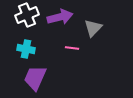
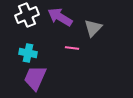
purple arrow: rotated 135 degrees counterclockwise
cyan cross: moved 2 px right, 4 px down
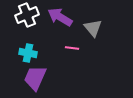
gray triangle: rotated 24 degrees counterclockwise
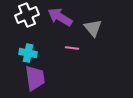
purple trapezoid: rotated 148 degrees clockwise
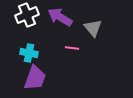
cyan cross: moved 1 px right
purple trapezoid: rotated 28 degrees clockwise
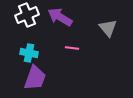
gray triangle: moved 15 px right
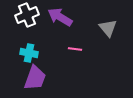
pink line: moved 3 px right, 1 px down
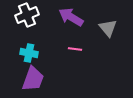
purple arrow: moved 11 px right
purple trapezoid: moved 2 px left, 1 px down
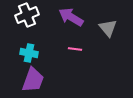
purple trapezoid: moved 1 px down
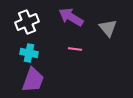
white cross: moved 7 px down
